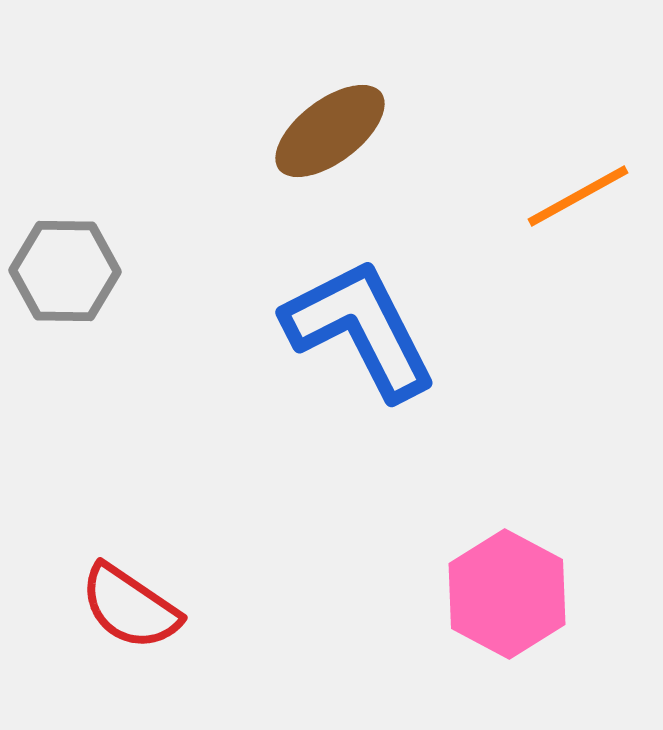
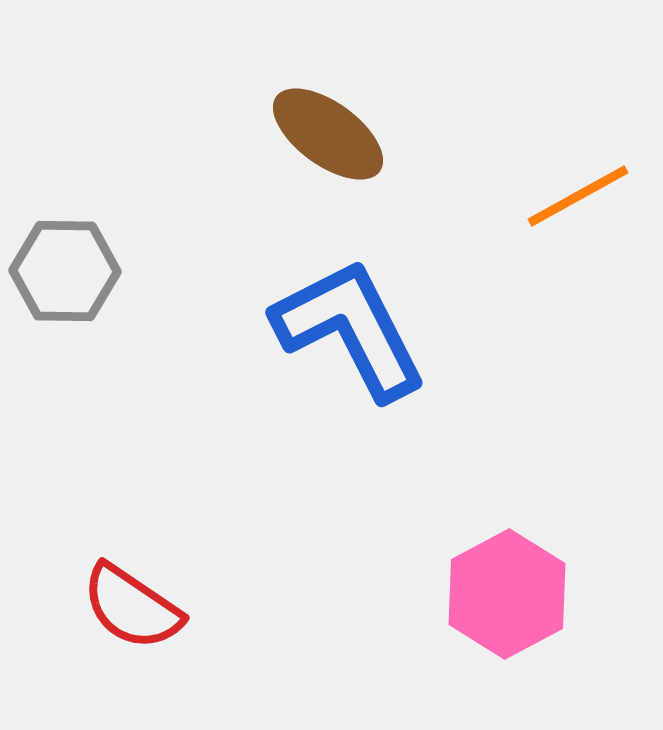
brown ellipse: moved 2 px left, 3 px down; rotated 73 degrees clockwise
blue L-shape: moved 10 px left
pink hexagon: rotated 4 degrees clockwise
red semicircle: moved 2 px right
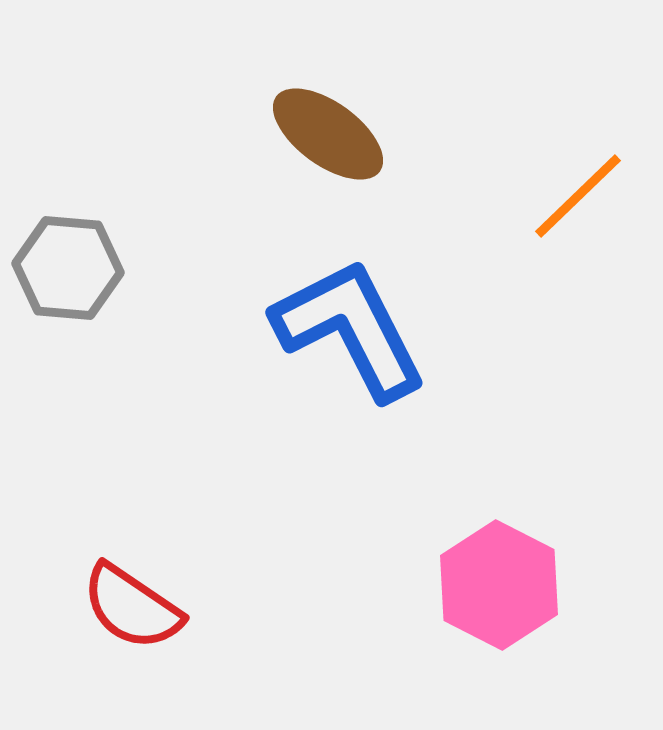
orange line: rotated 15 degrees counterclockwise
gray hexagon: moved 3 px right, 3 px up; rotated 4 degrees clockwise
pink hexagon: moved 8 px left, 9 px up; rotated 5 degrees counterclockwise
